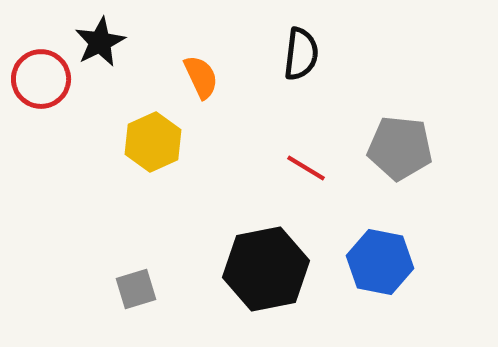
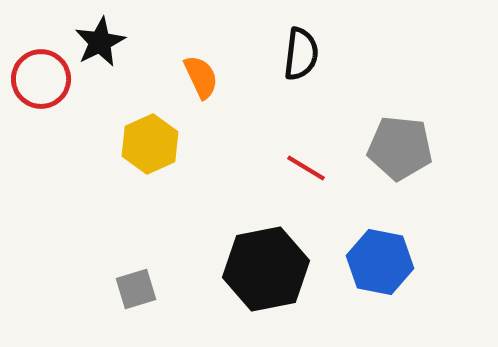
yellow hexagon: moved 3 px left, 2 px down
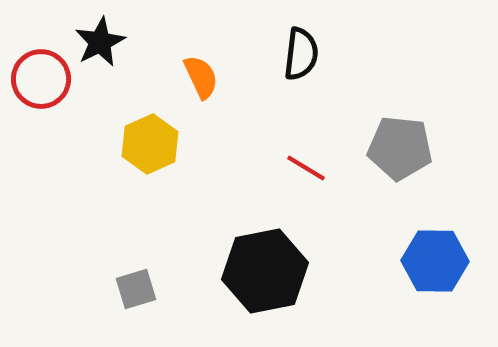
blue hexagon: moved 55 px right, 1 px up; rotated 10 degrees counterclockwise
black hexagon: moved 1 px left, 2 px down
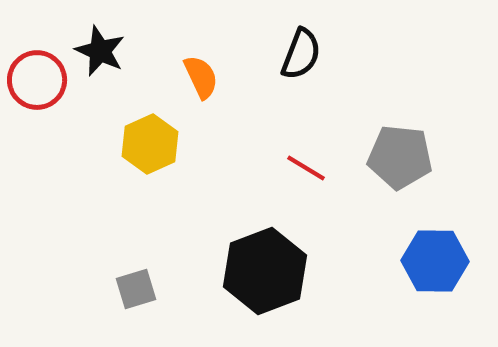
black star: moved 9 px down; rotated 21 degrees counterclockwise
black semicircle: rotated 14 degrees clockwise
red circle: moved 4 px left, 1 px down
gray pentagon: moved 9 px down
black hexagon: rotated 10 degrees counterclockwise
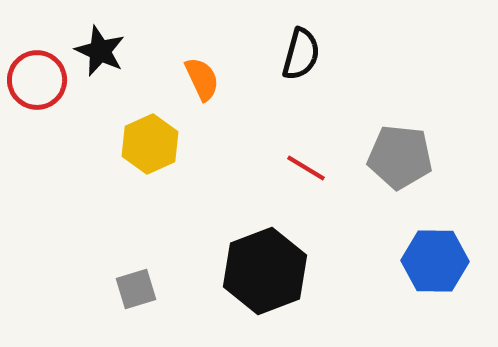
black semicircle: rotated 6 degrees counterclockwise
orange semicircle: moved 1 px right, 2 px down
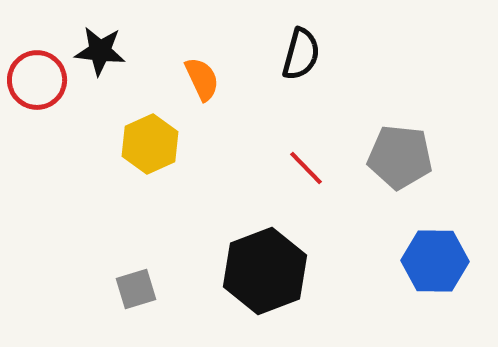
black star: rotated 18 degrees counterclockwise
red line: rotated 15 degrees clockwise
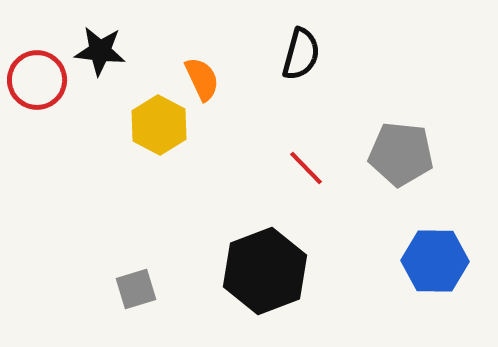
yellow hexagon: moved 9 px right, 19 px up; rotated 8 degrees counterclockwise
gray pentagon: moved 1 px right, 3 px up
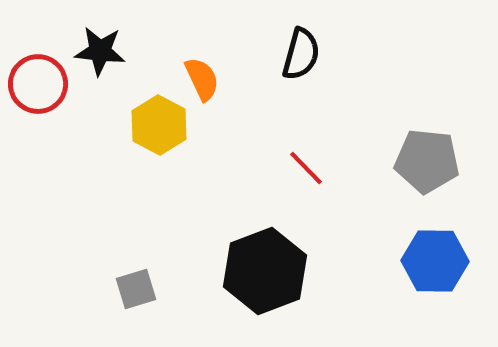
red circle: moved 1 px right, 4 px down
gray pentagon: moved 26 px right, 7 px down
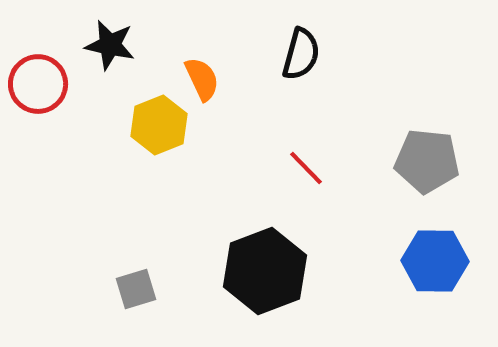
black star: moved 10 px right, 6 px up; rotated 6 degrees clockwise
yellow hexagon: rotated 10 degrees clockwise
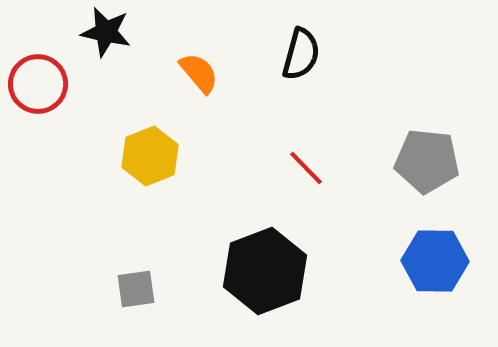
black star: moved 4 px left, 13 px up
orange semicircle: moved 3 px left, 6 px up; rotated 15 degrees counterclockwise
yellow hexagon: moved 9 px left, 31 px down
gray square: rotated 9 degrees clockwise
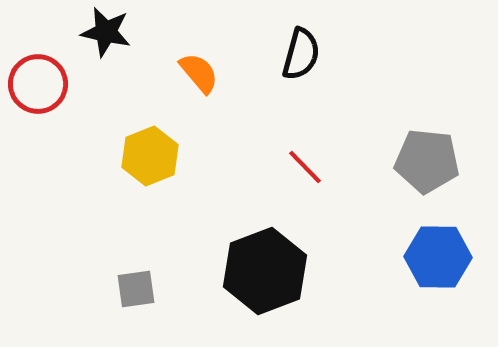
red line: moved 1 px left, 1 px up
blue hexagon: moved 3 px right, 4 px up
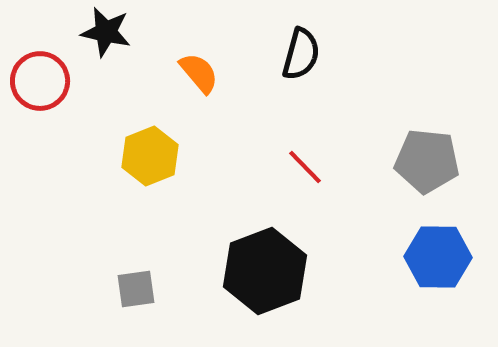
red circle: moved 2 px right, 3 px up
